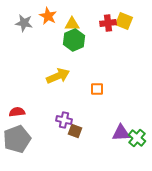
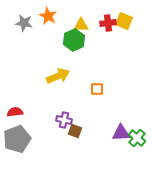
yellow triangle: moved 9 px right, 1 px down
red semicircle: moved 2 px left
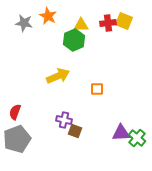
red semicircle: rotated 63 degrees counterclockwise
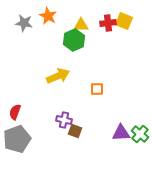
green cross: moved 3 px right, 4 px up
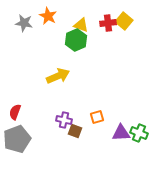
yellow square: rotated 18 degrees clockwise
yellow triangle: rotated 21 degrees clockwise
green hexagon: moved 2 px right
orange square: moved 28 px down; rotated 16 degrees counterclockwise
green cross: moved 1 px left, 1 px up; rotated 18 degrees counterclockwise
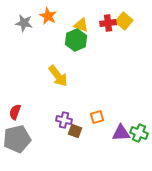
yellow arrow: rotated 75 degrees clockwise
gray pentagon: rotated 8 degrees clockwise
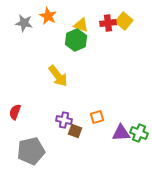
gray pentagon: moved 14 px right, 12 px down
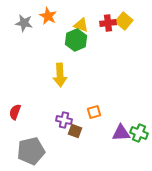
yellow arrow: moved 2 px right, 1 px up; rotated 35 degrees clockwise
orange square: moved 3 px left, 5 px up
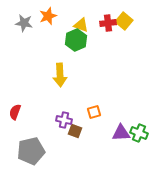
orange star: rotated 24 degrees clockwise
